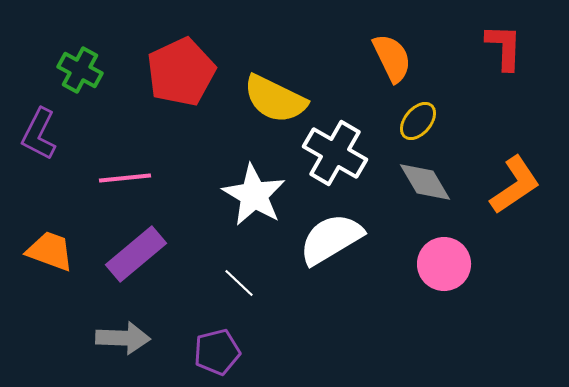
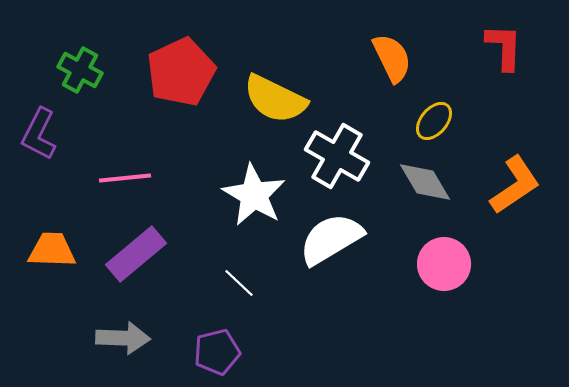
yellow ellipse: moved 16 px right
white cross: moved 2 px right, 3 px down
orange trapezoid: moved 2 px right, 1 px up; rotated 18 degrees counterclockwise
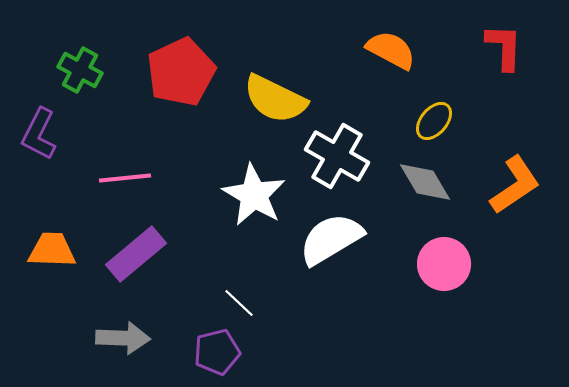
orange semicircle: moved 1 px left, 8 px up; rotated 36 degrees counterclockwise
white line: moved 20 px down
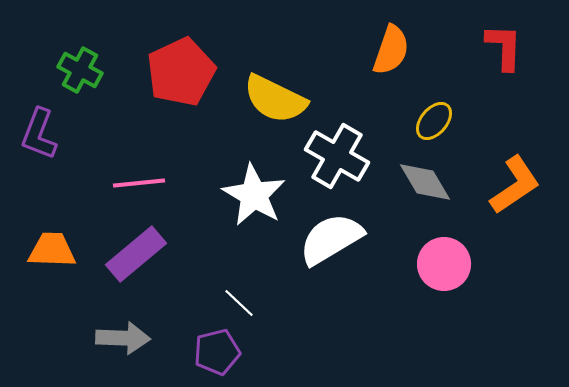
orange semicircle: rotated 81 degrees clockwise
purple L-shape: rotated 6 degrees counterclockwise
pink line: moved 14 px right, 5 px down
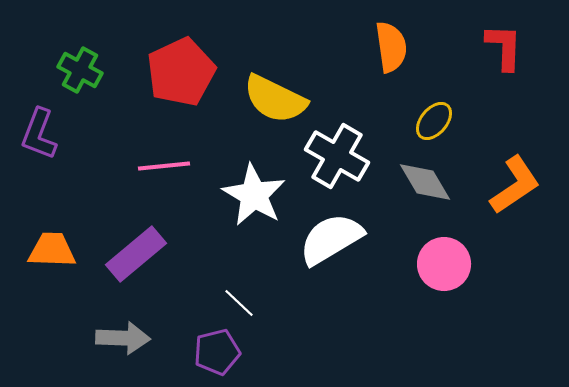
orange semicircle: moved 3 px up; rotated 27 degrees counterclockwise
pink line: moved 25 px right, 17 px up
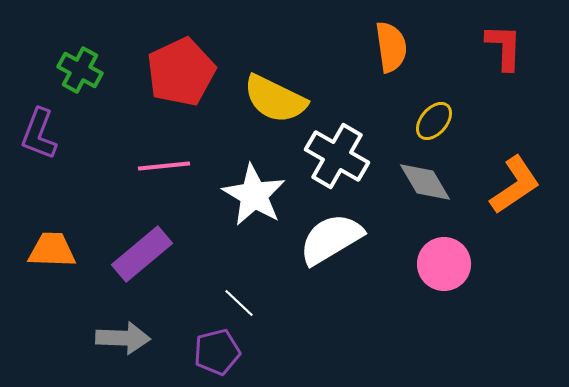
purple rectangle: moved 6 px right
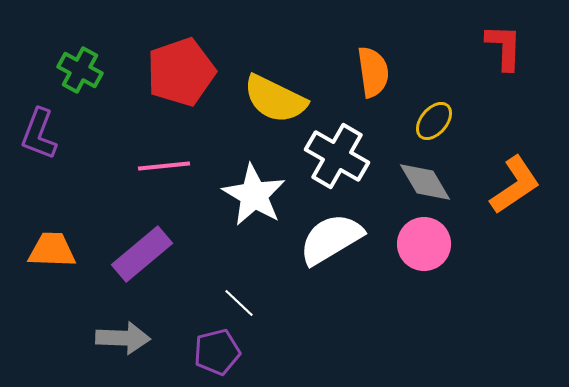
orange semicircle: moved 18 px left, 25 px down
red pentagon: rotated 6 degrees clockwise
pink circle: moved 20 px left, 20 px up
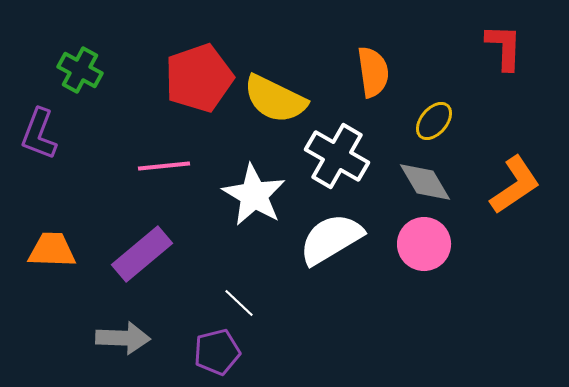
red pentagon: moved 18 px right, 6 px down
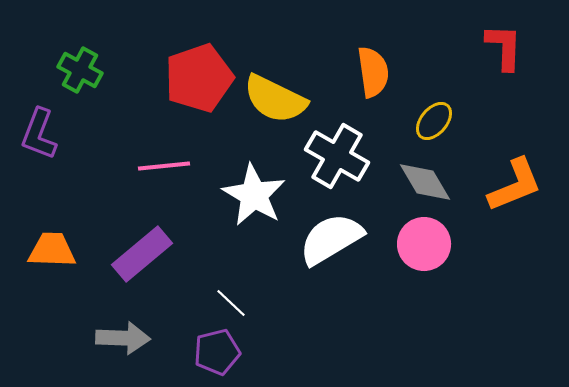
orange L-shape: rotated 12 degrees clockwise
white line: moved 8 px left
